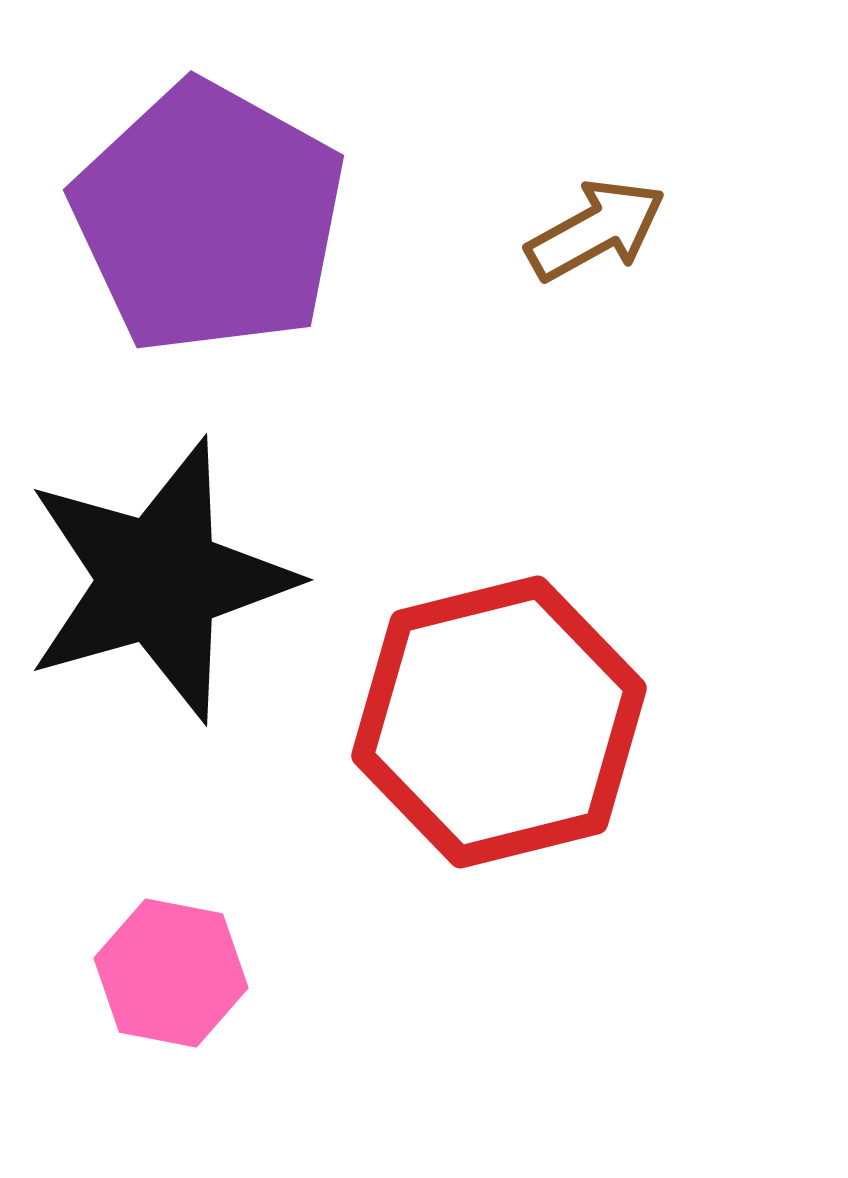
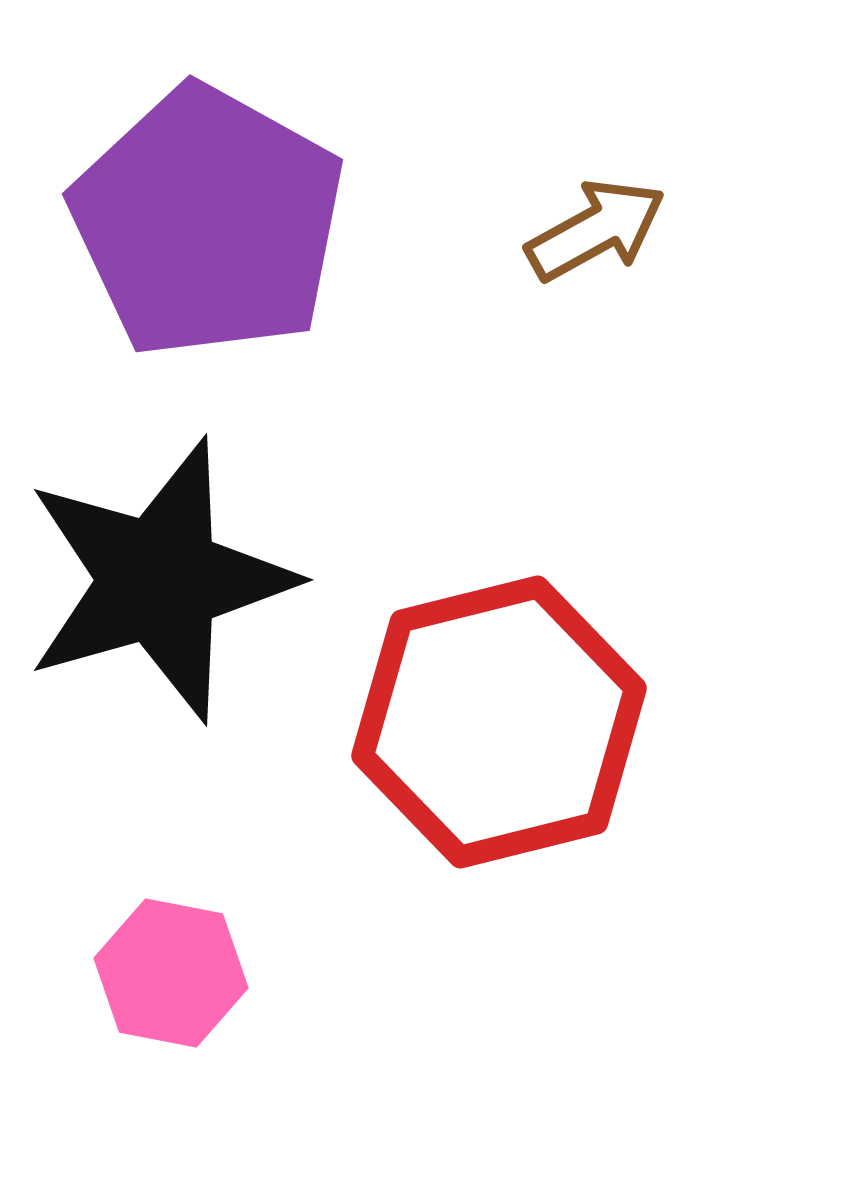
purple pentagon: moved 1 px left, 4 px down
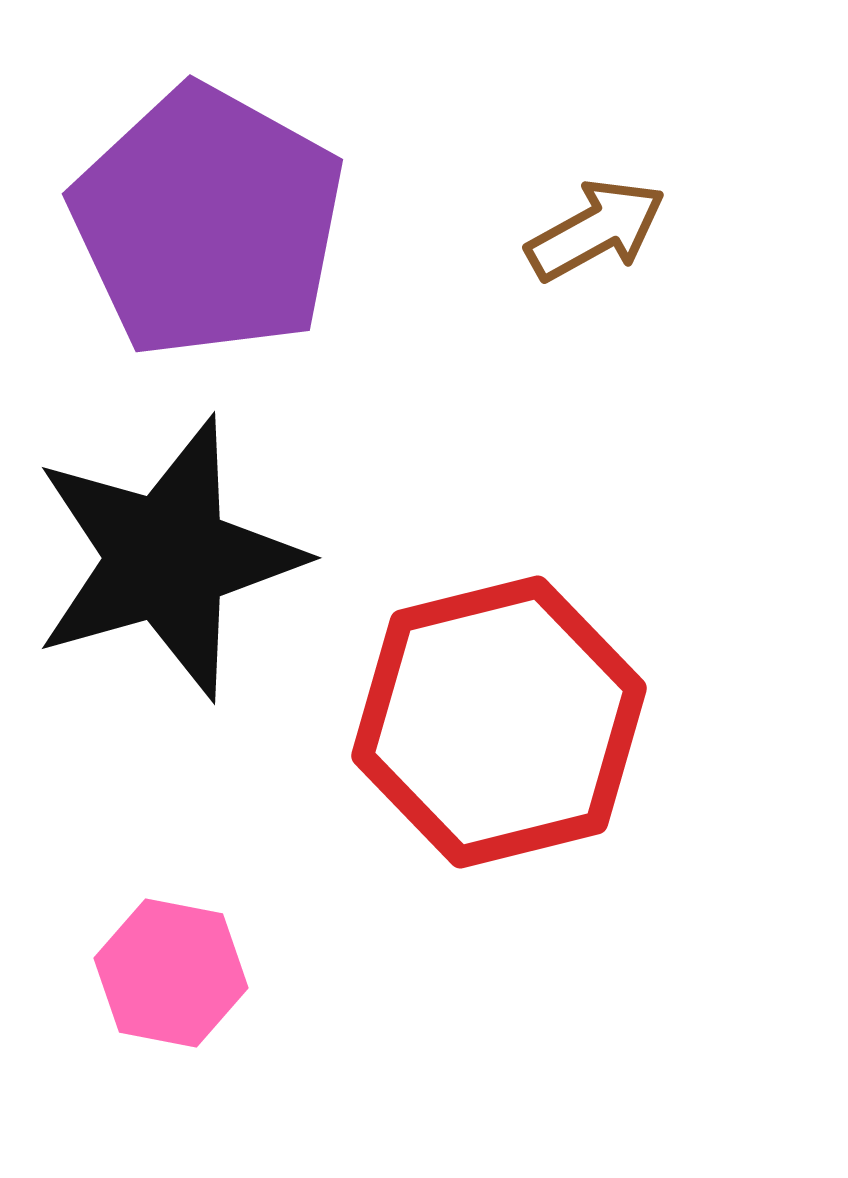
black star: moved 8 px right, 22 px up
